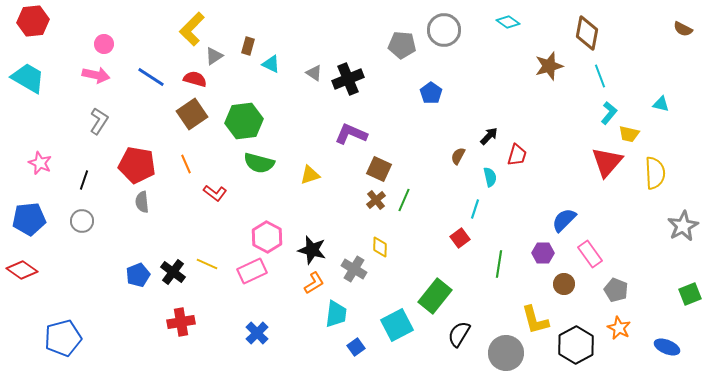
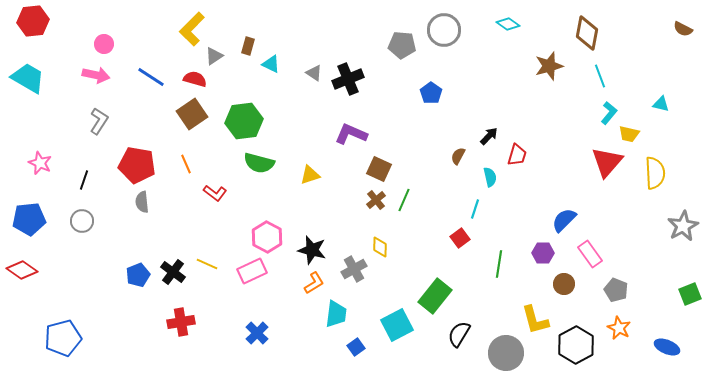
cyan diamond at (508, 22): moved 2 px down
gray cross at (354, 269): rotated 30 degrees clockwise
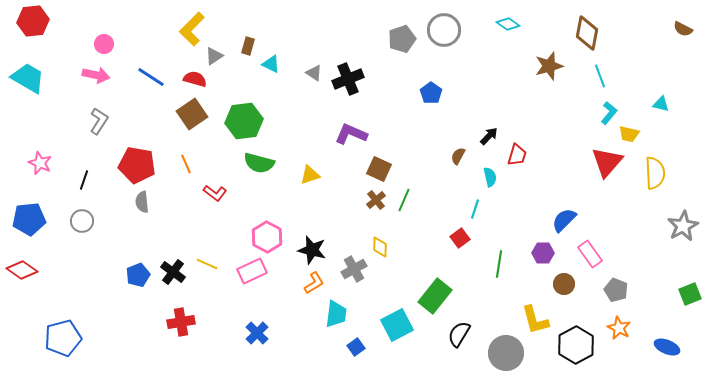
gray pentagon at (402, 45): moved 6 px up; rotated 24 degrees counterclockwise
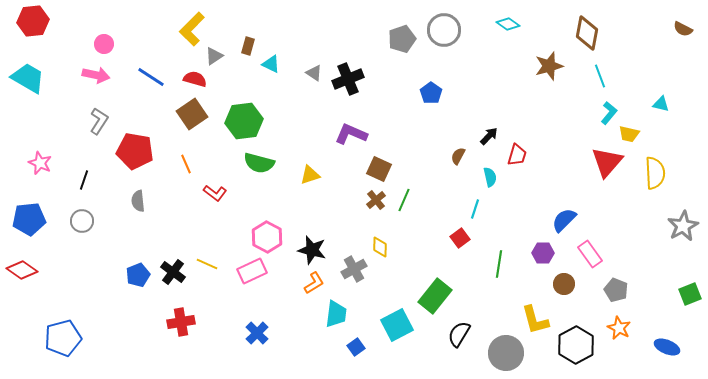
red pentagon at (137, 165): moved 2 px left, 14 px up
gray semicircle at (142, 202): moved 4 px left, 1 px up
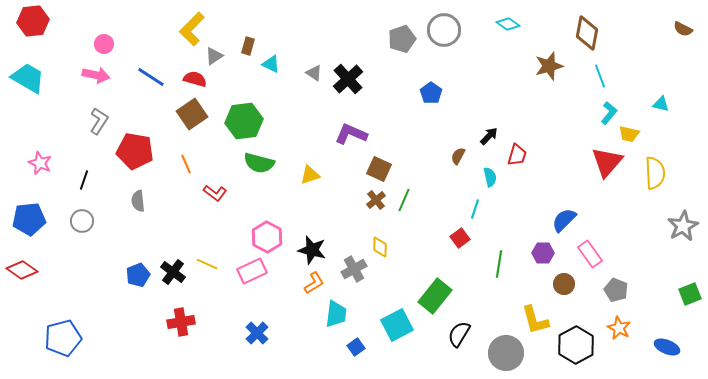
black cross at (348, 79): rotated 20 degrees counterclockwise
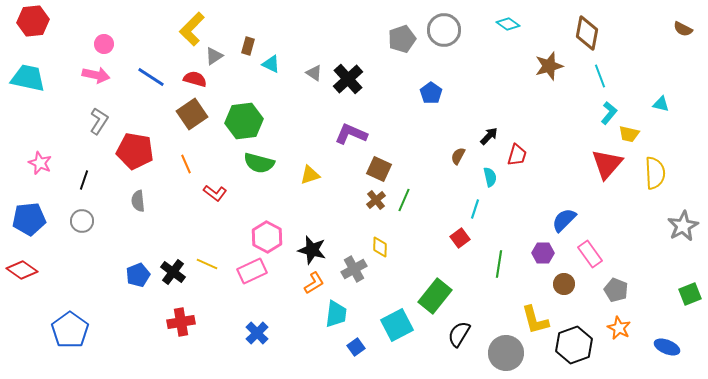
cyan trapezoid at (28, 78): rotated 18 degrees counterclockwise
red triangle at (607, 162): moved 2 px down
blue pentagon at (63, 338): moved 7 px right, 8 px up; rotated 21 degrees counterclockwise
black hexagon at (576, 345): moved 2 px left; rotated 9 degrees clockwise
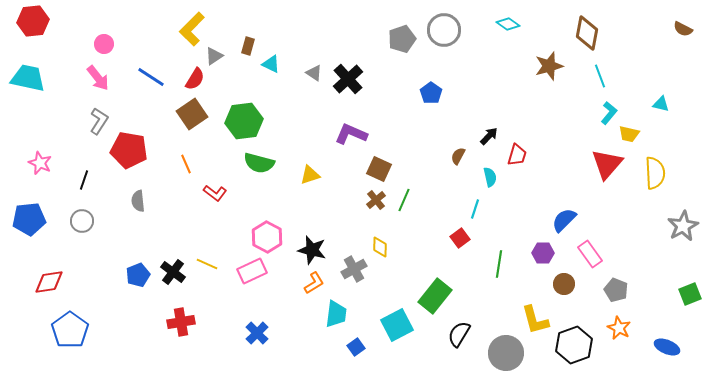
pink arrow at (96, 75): moved 2 px right, 3 px down; rotated 40 degrees clockwise
red semicircle at (195, 79): rotated 105 degrees clockwise
red pentagon at (135, 151): moved 6 px left, 1 px up
red diamond at (22, 270): moved 27 px right, 12 px down; rotated 44 degrees counterclockwise
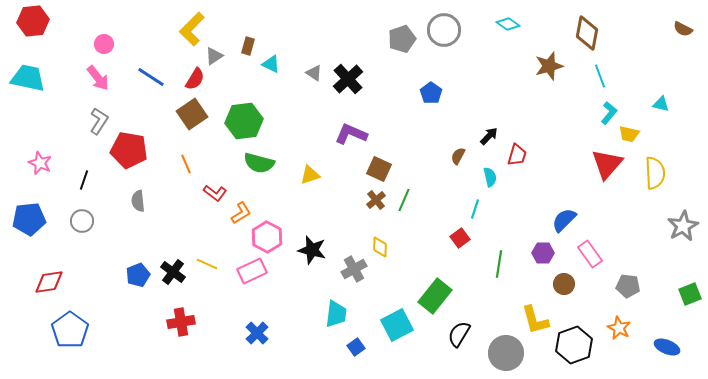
orange L-shape at (314, 283): moved 73 px left, 70 px up
gray pentagon at (616, 290): moved 12 px right, 4 px up; rotated 15 degrees counterclockwise
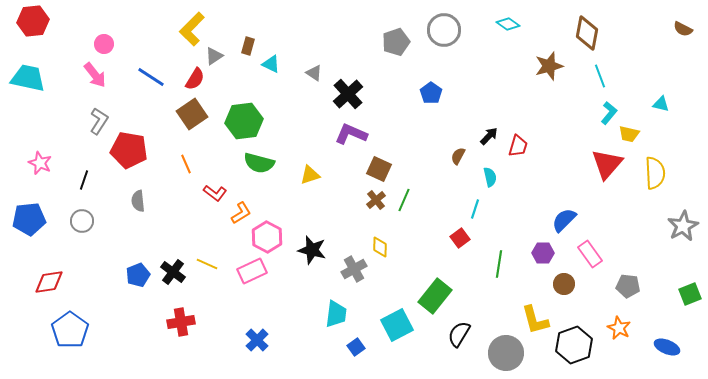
gray pentagon at (402, 39): moved 6 px left, 3 px down
pink arrow at (98, 78): moved 3 px left, 3 px up
black cross at (348, 79): moved 15 px down
red trapezoid at (517, 155): moved 1 px right, 9 px up
blue cross at (257, 333): moved 7 px down
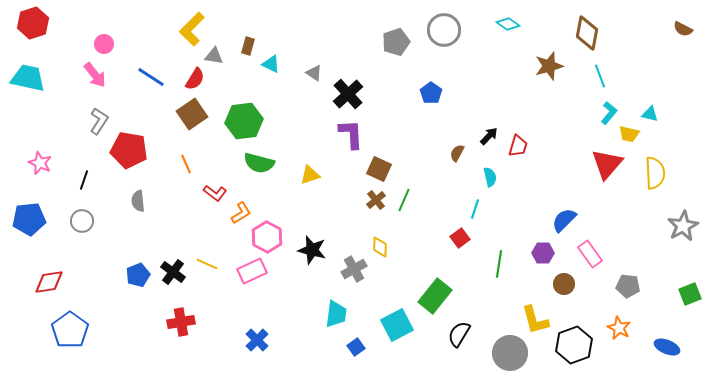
red hexagon at (33, 21): moved 2 px down; rotated 12 degrees counterclockwise
gray triangle at (214, 56): rotated 42 degrees clockwise
cyan triangle at (661, 104): moved 11 px left, 10 px down
purple L-shape at (351, 134): rotated 64 degrees clockwise
brown semicircle at (458, 156): moved 1 px left, 3 px up
gray circle at (506, 353): moved 4 px right
